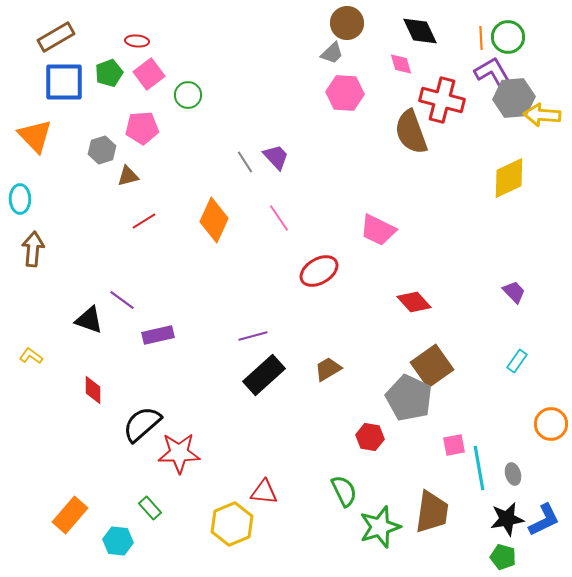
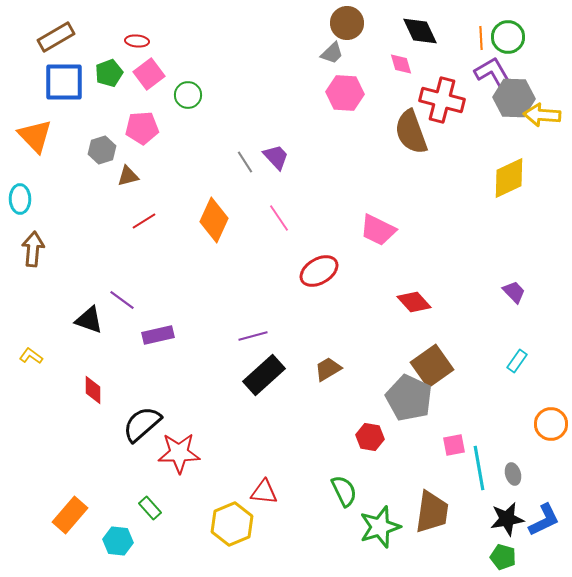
gray hexagon at (514, 98): rotated 6 degrees clockwise
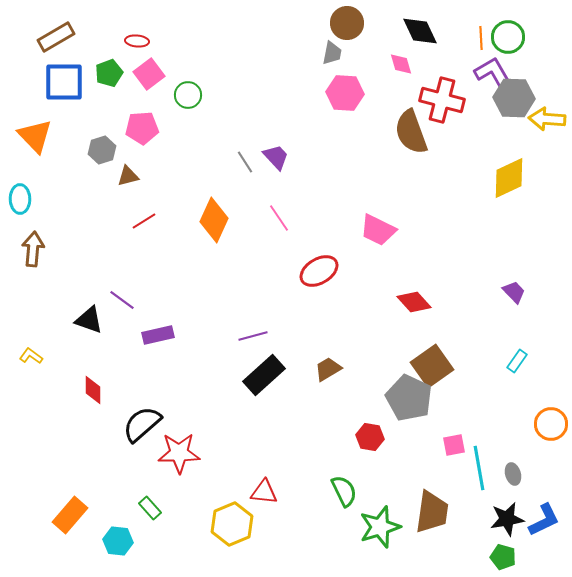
gray trapezoid at (332, 53): rotated 35 degrees counterclockwise
yellow arrow at (542, 115): moved 5 px right, 4 px down
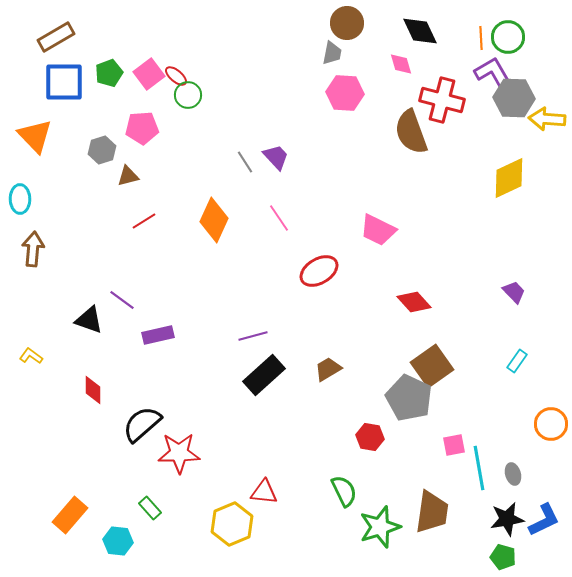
red ellipse at (137, 41): moved 39 px right, 35 px down; rotated 35 degrees clockwise
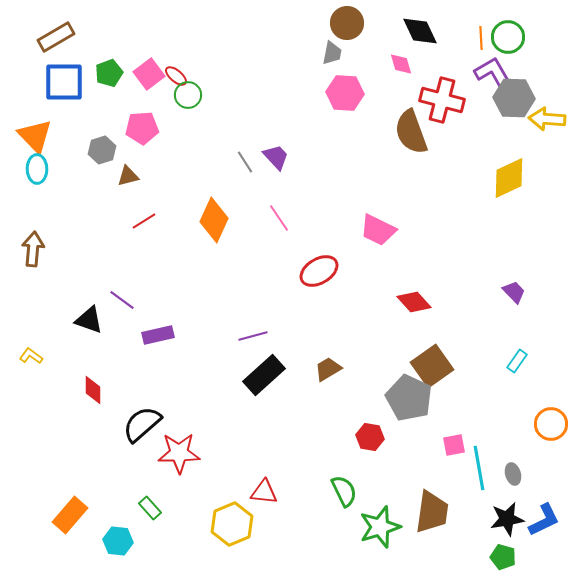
cyan ellipse at (20, 199): moved 17 px right, 30 px up
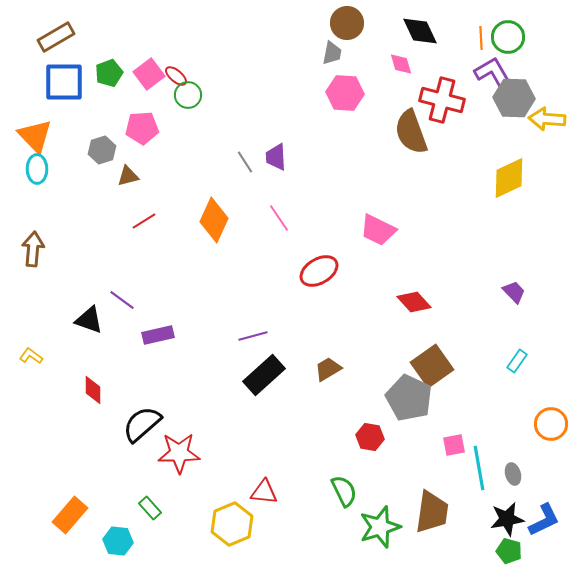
purple trapezoid at (276, 157): rotated 140 degrees counterclockwise
green pentagon at (503, 557): moved 6 px right, 6 px up
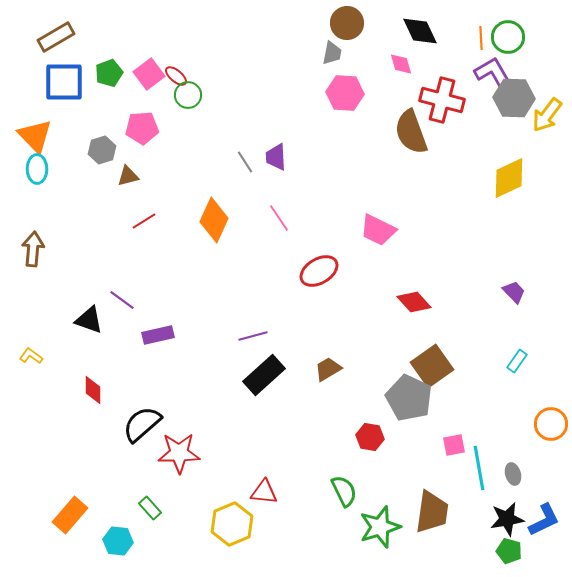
yellow arrow at (547, 119): moved 4 px up; rotated 57 degrees counterclockwise
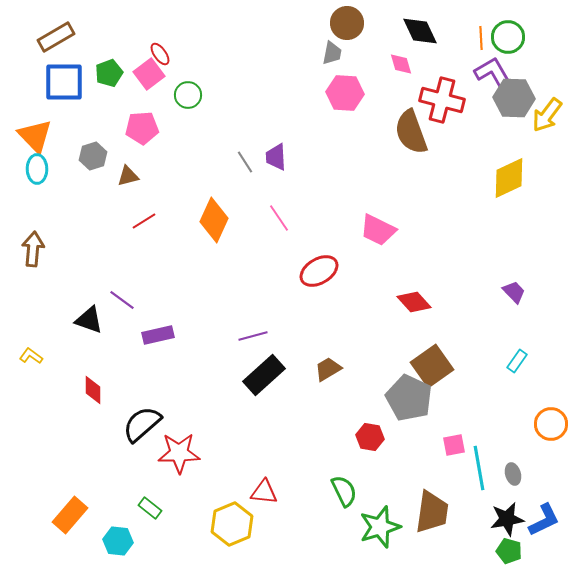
red ellipse at (176, 76): moved 16 px left, 22 px up; rotated 15 degrees clockwise
gray hexagon at (102, 150): moved 9 px left, 6 px down
green rectangle at (150, 508): rotated 10 degrees counterclockwise
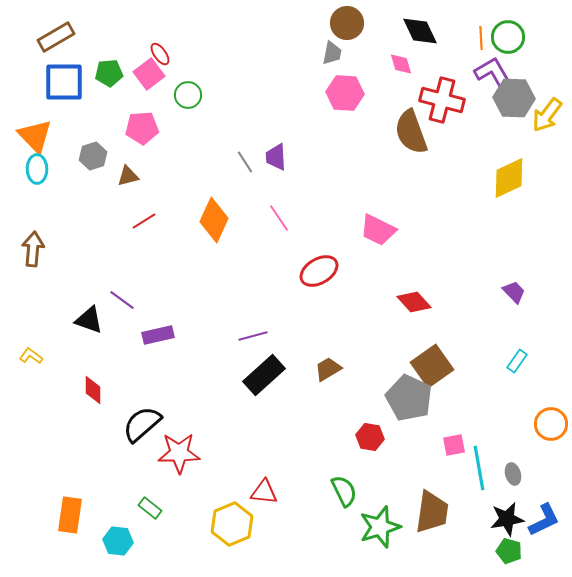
green pentagon at (109, 73): rotated 16 degrees clockwise
orange rectangle at (70, 515): rotated 33 degrees counterclockwise
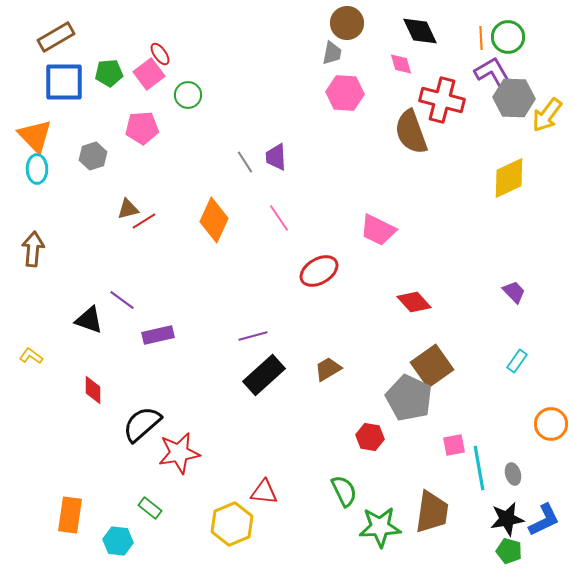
brown triangle at (128, 176): moved 33 px down
red star at (179, 453): rotated 9 degrees counterclockwise
green star at (380, 527): rotated 15 degrees clockwise
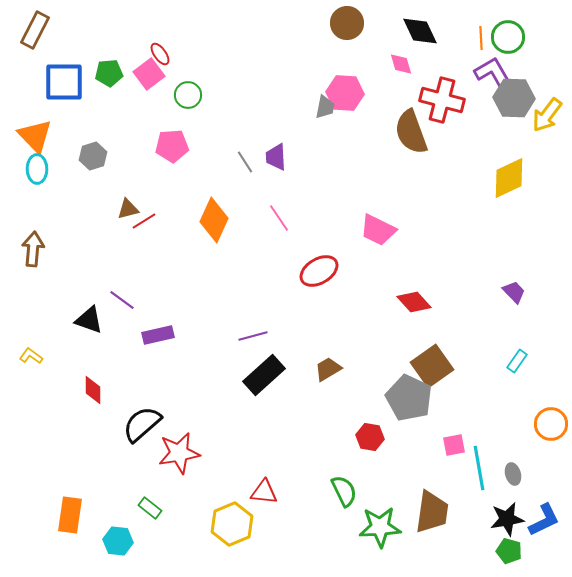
brown rectangle at (56, 37): moved 21 px left, 7 px up; rotated 33 degrees counterclockwise
gray trapezoid at (332, 53): moved 7 px left, 54 px down
pink pentagon at (142, 128): moved 30 px right, 18 px down
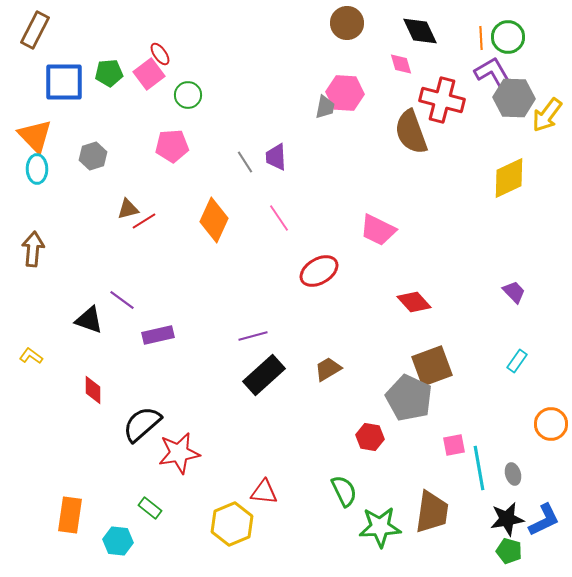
brown square at (432, 366): rotated 15 degrees clockwise
